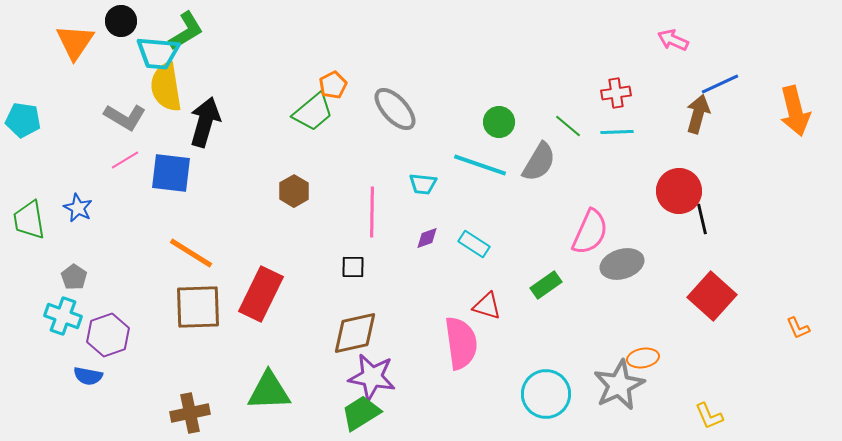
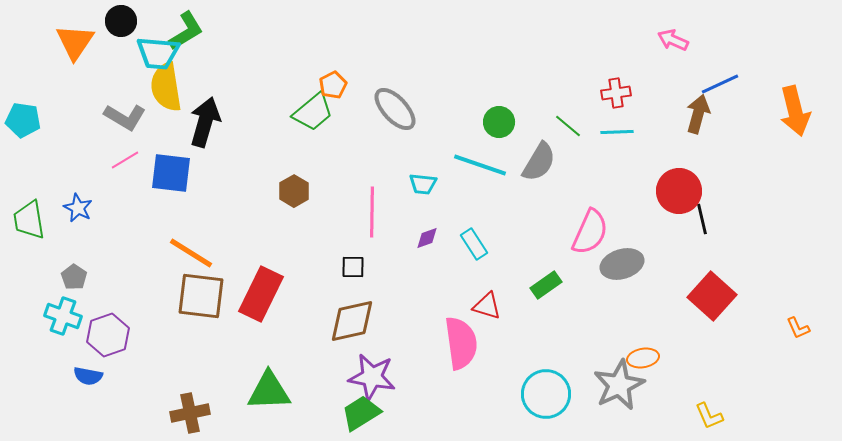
cyan rectangle at (474, 244): rotated 24 degrees clockwise
brown square at (198, 307): moved 3 px right, 11 px up; rotated 9 degrees clockwise
brown diamond at (355, 333): moved 3 px left, 12 px up
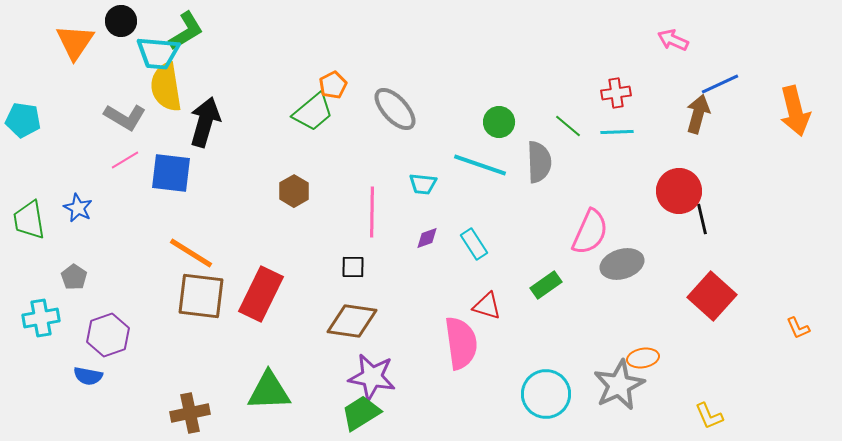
gray semicircle at (539, 162): rotated 33 degrees counterclockwise
cyan cross at (63, 316): moved 22 px left, 2 px down; rotated 30 degrees counterclockwise
brown diamond at (352, 321): rotated 21 degrees clockwise
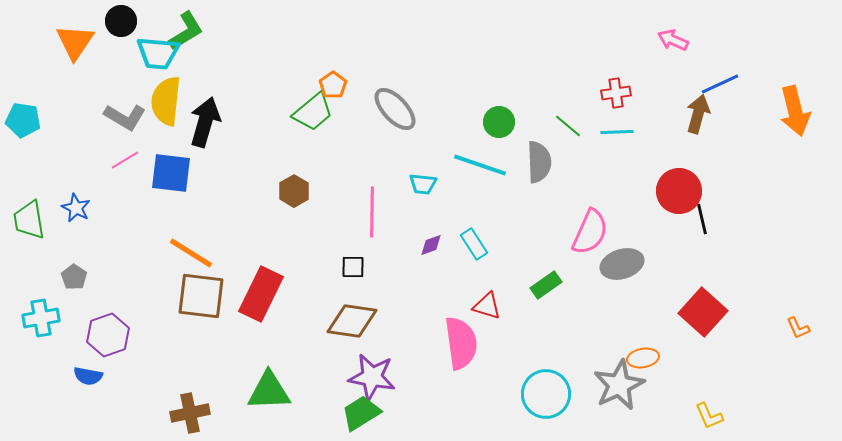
orange pentagon at (333, 85): rotated 8 degrees counterclockwise
yellow semicircle at (166, 87): moved 14 px down; rotated 15 degrees clockwise
blue star at (78, 208): moved 2 px left
purple diamond at (427, 238): moved 4 px right, 7 px down
red square at (712, 296): moved 9 px left, 16 px down
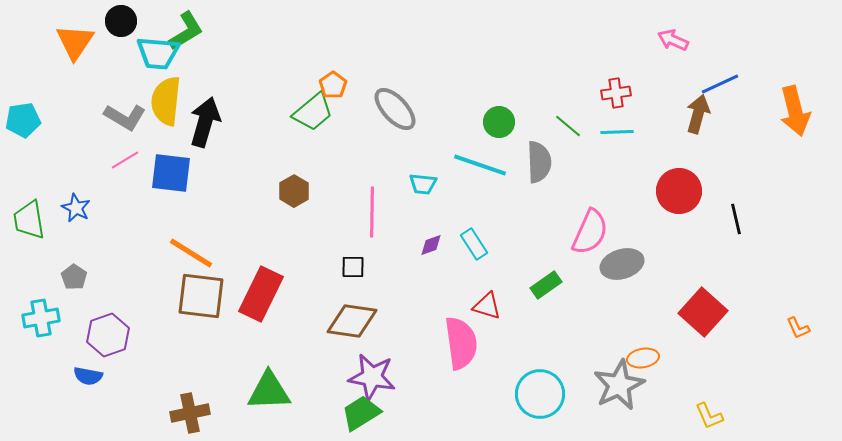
cyan pentagon at (23, 120): rotated 16 degrees counterclockwise
black line at (702, 219): moved 34 px right
cyan circle at (546, 394): moved 6 px left
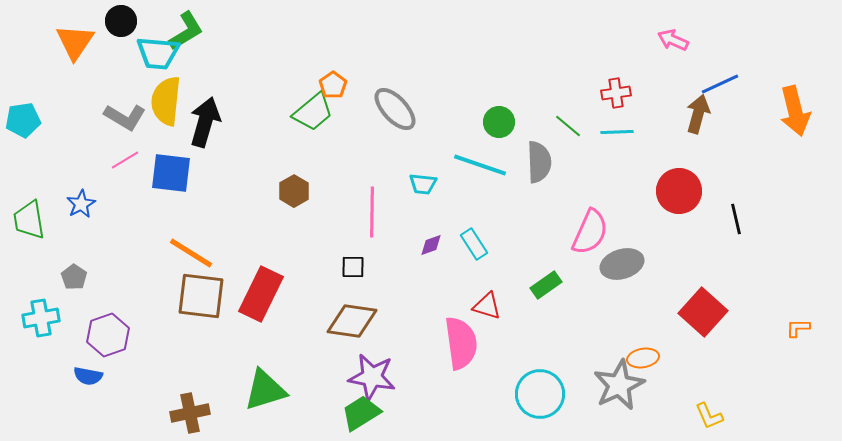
blue star at (76, 208): moved 5 px right, 4 px up; rotated 16 degrees clockwise
orange L-shape at (798, 328): rotated 115 degrees clockwise
green triangle at (269, 391): moved 4 px left, 1 px up; rotated 15 degrees counterclockwise
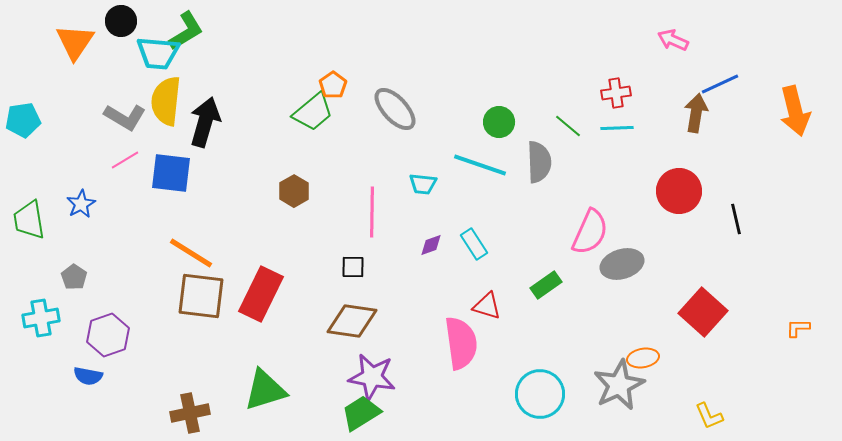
brown arrow at (698, 114): moved 2 px left, 1 px up; rotated 6 degrees counterclockwise
cyan line at (617, 132): moved 4 px up
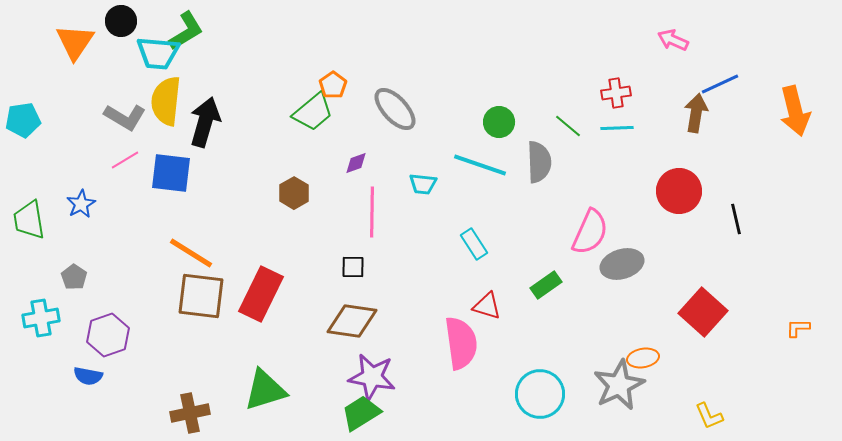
brown hexagon at (294, 191): moved 2 px down
purple diamond at (431, 245): moved 75 px left, 82 px up
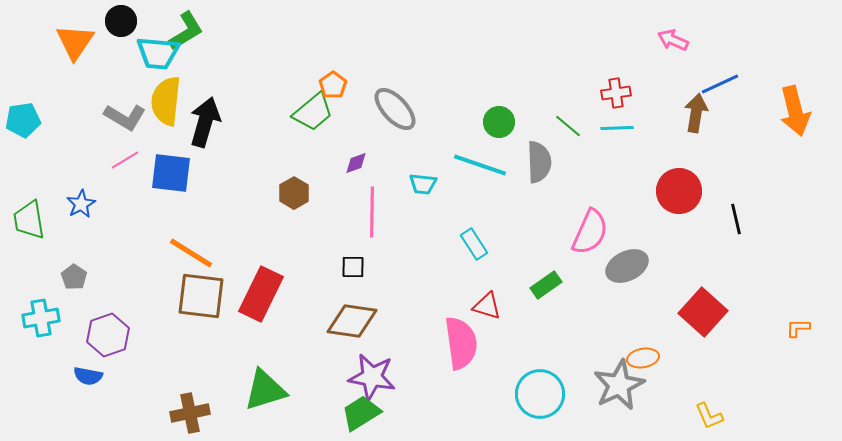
gray ellipse at (622, 264): moved 5 px right, 2 px down; rotated 9 degrees counterclockwise
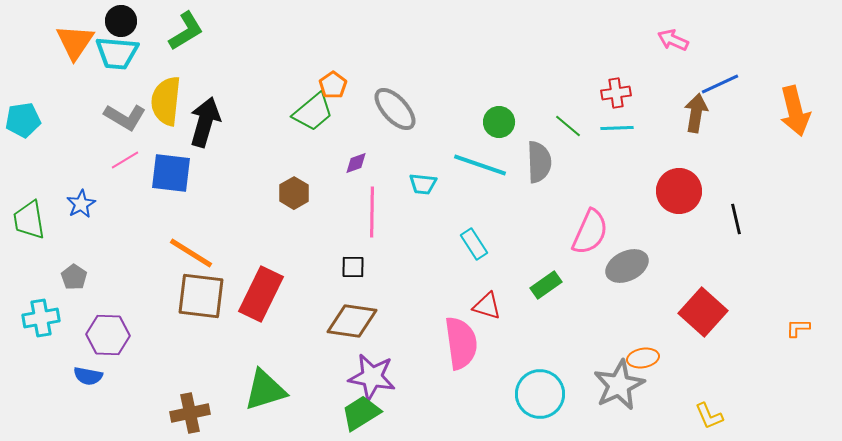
cyan trapezoid at (158, 53): moved 41 px left
purple hexagon at (108, 335): rotated 21 degrees clockwise
